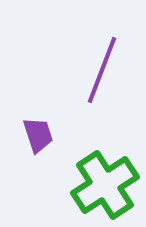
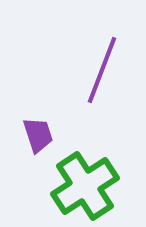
green cross: moved 20 px left, 1 px down
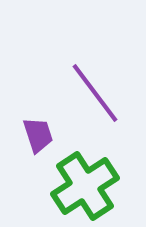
purple line: moved 7 px left, 23 px down; rotated 58 degrees counterclockwise
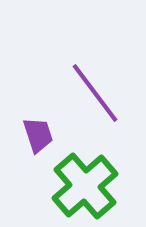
green cross: rotated 8 degrees counterclockwise
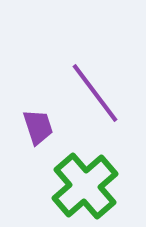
purple trapezoid: moved 8 px up
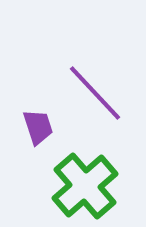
purple line: rotated 6 degrees counterclockwise
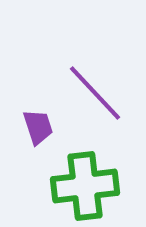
green cross: rotated 34 degrees clockwise
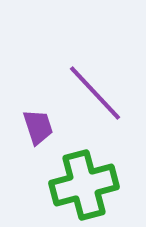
green cross: moved 1 px left, 1 px up; rotated 8 degrees counterclockwise
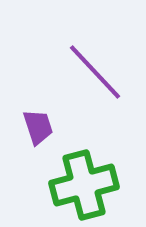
purple line: moved 21 px up
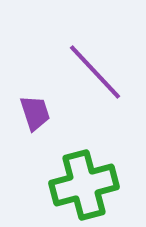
purple trapezoid: moved 3 px left, 14 px up
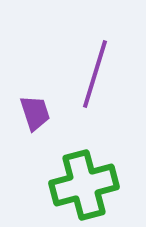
purple line: moved 2 px down; rotated 60 degrees clockwise
